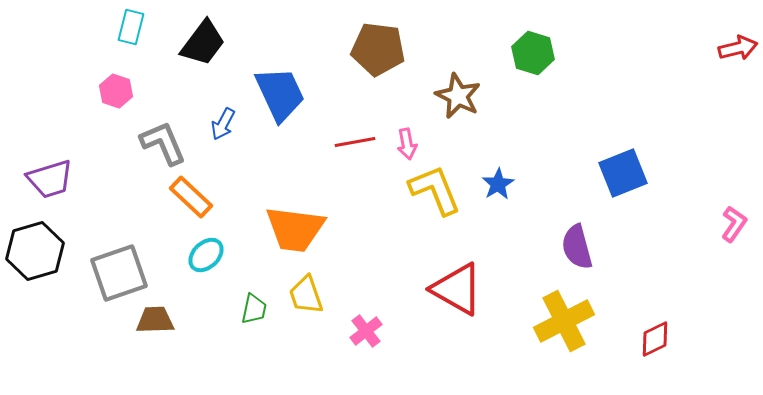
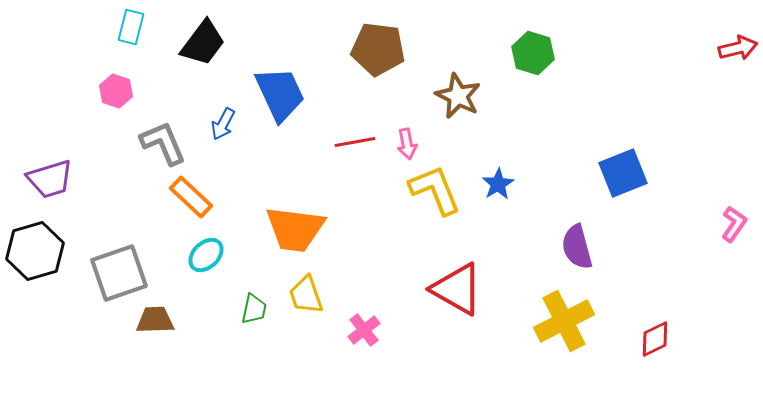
pink cross: moved 2 px left, 1 px up
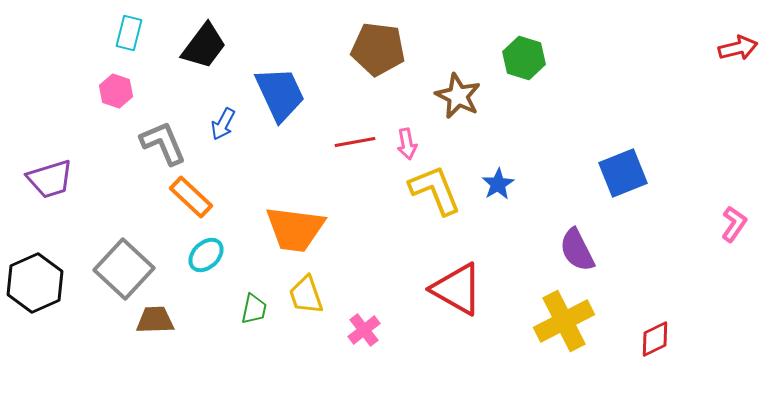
cyan rectangle: moved 2 px left, 6 px down
black trapezoid: moved 1 px right, 3 px down
green hexagon: moved 9 px left, 5 px down
purple semicircle: moved 3 px down; rotated 12 degrees counterclockwise
black hexagon: moved 32 px down; rotated 8 degrees counterclockwise
gray square: moved 5 px right, 4 px up; rotated 28 degrees counterclockwise
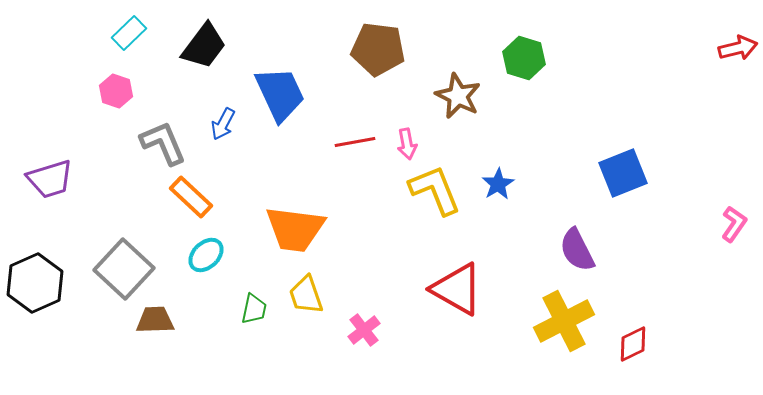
cyan rectangle: rotated 32 degrees clockwise
red diamond: moved 22 px left, 5 px down
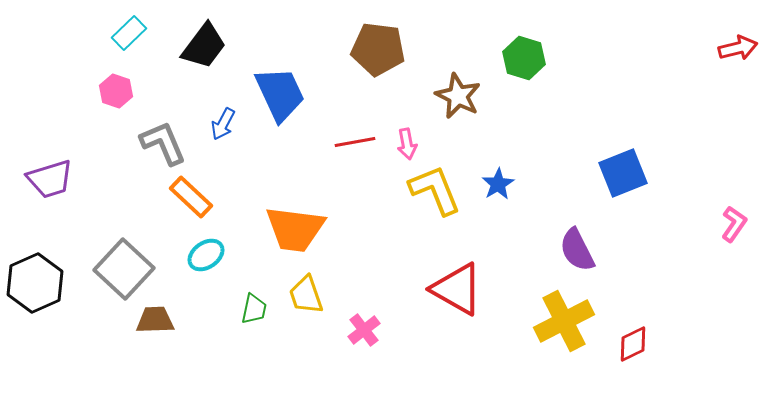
cyan ellipse: rotated 9 degrees clockwise
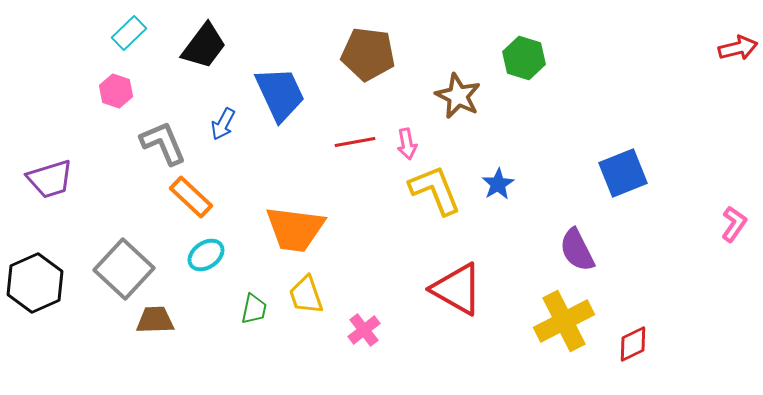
brown pentagon: moved 10 px left, 5 px down
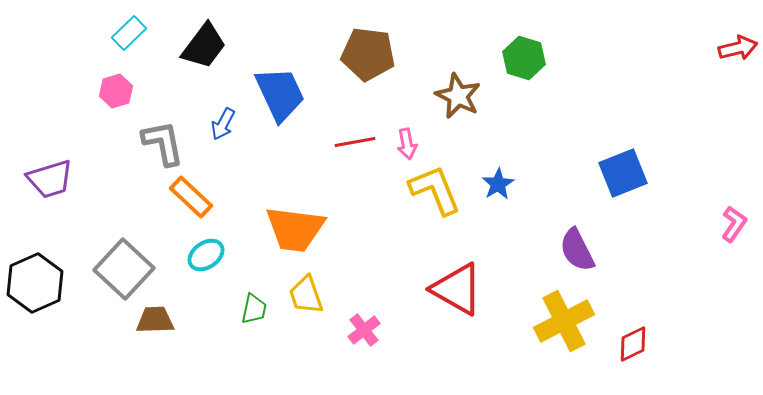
pink hexagon: rotated 24 degrees clockwise
gray L-shape: rotated 12 degrees clockwise
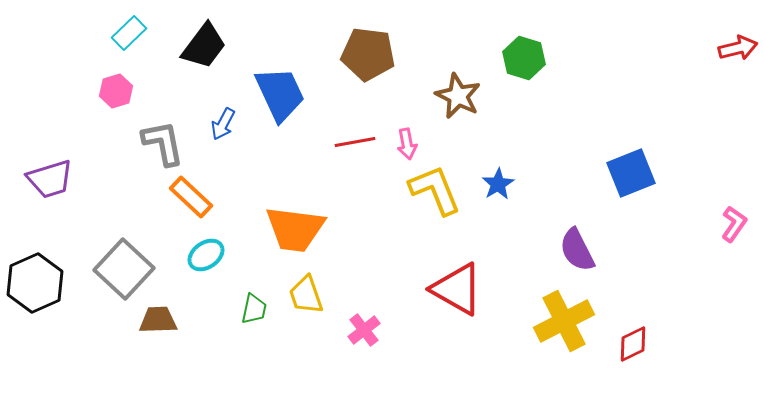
blue square: moved 8 px right
brown trapezoid: moved 3 px right
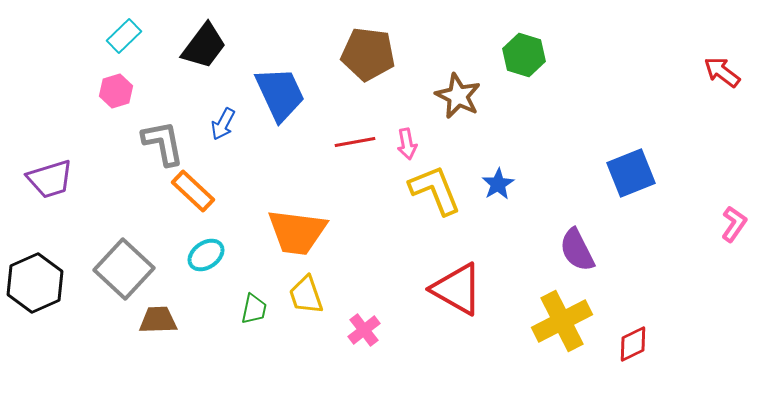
cyan rectangle: moved 5 px left, 3 px down
red arrow: moved 16 px left, 24 px down; rotated 129 degrees counterclockwise
green hexagon: moved 3 px up
orange rectangle: moved 2 px right, 6 px up
orange trapezoid: moved 2 px right, 3 px down
yellow cross: moved 2 px left
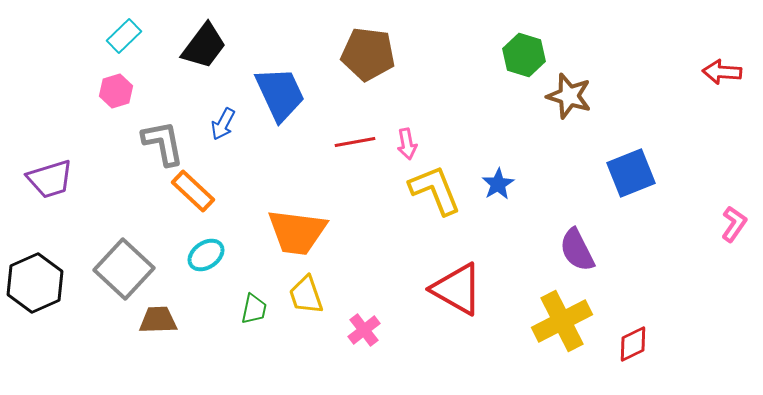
red arrow: rotated 33 degrees counterclockwise
brown star: moved 111 px right; rotated 9 degrees counterclockwise
